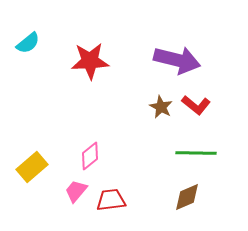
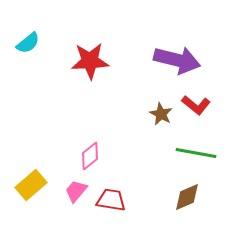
brown star: moved 7 px down
green line: rotated 9 degrees clockwise
yellow rectangle: moved 1 px left, 18 px down
red trapezoid: rotated 16 degrees clockwise
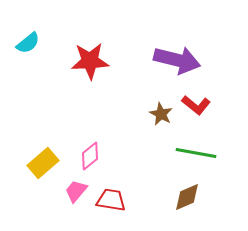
yellow rectangle: moved 12 px right, 22 px up
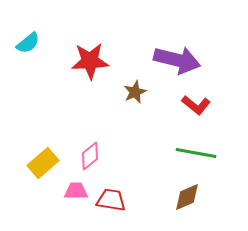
brown star: moved 26 px left, 22 px up; rotated 20 degrees clockwise
pink trapezoid: rotated 50 degrees clockwise
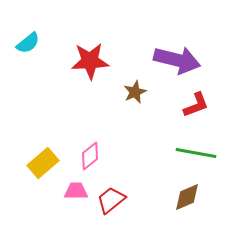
red L-shape: rotated 60 degrees counterclockwise
red trapezoid: rotated 48 degrees counterclockwise
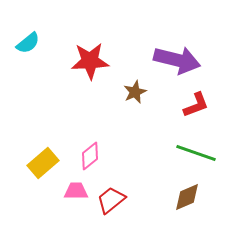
green line: rotated 9 degrees clockwise
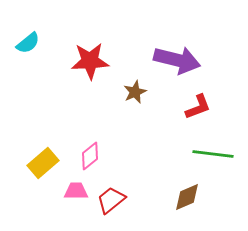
red L-shape: moved 2 px right, 2 px down
green line: moved 17 px right, 1 px down; rotated 12 degrees counterclockwise
